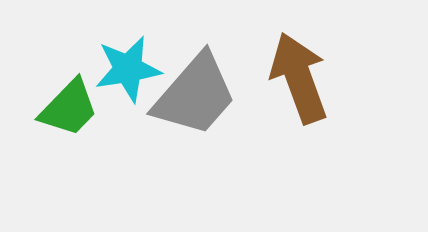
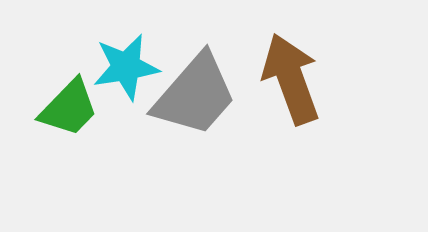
cyan star: moved 2 px left, 2 px up
brown arrow: moved 8 px left, 1 px down
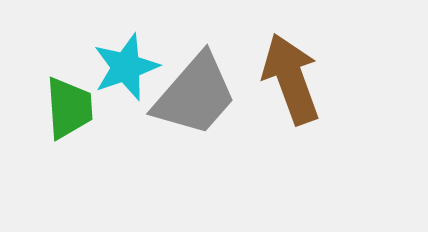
cyan star: rotated 10 degrees counterclockwise
green trapezoid: rotated 48 degrees counterclockwise
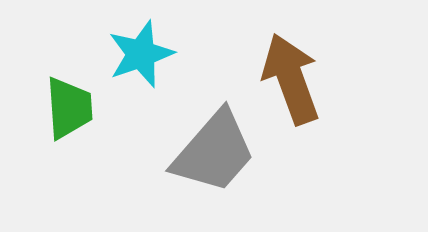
cyan star: moved 15 px right, 13 px up
gray trapezoid: moved 19 px right, 57 px down
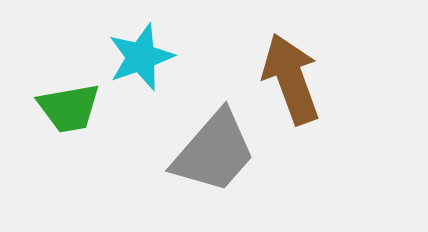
cyan star: moved 3 px down
green trapezoid: rotated 84 degrees clockwise
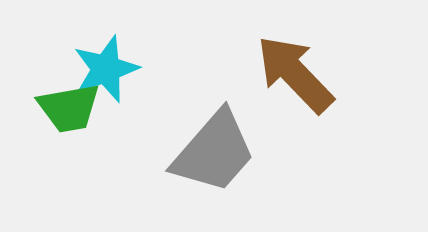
cyan star: moved 35 px left, 12 px down
brown arrow: moved 4 px right, 5 px up; rotated 24 degrees counterclockwise
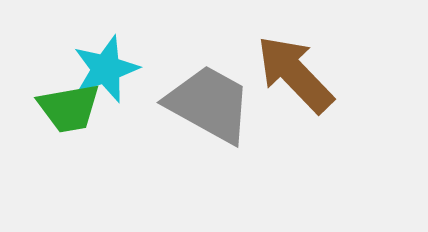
gray trapezoid: moved 5 px left, 48 px up; rotated 102 degrees counterclockwise
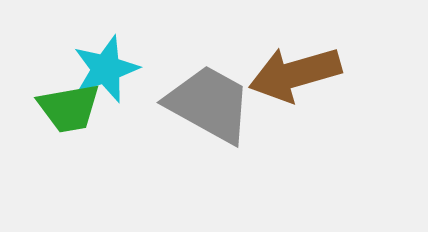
brown arrow: rotated 62 degrees counterclockwise
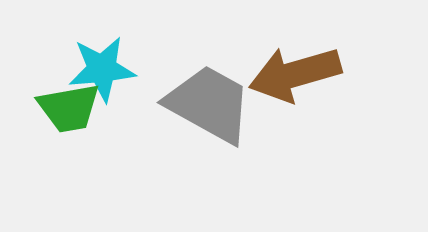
cyan star: moved 4 px left; rotated 14 degrees clockwise
